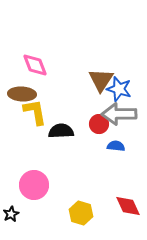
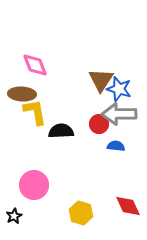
black star: moved 3 px right, 2 px down
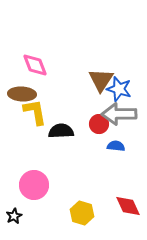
yellow hexagon: moved 1 px right
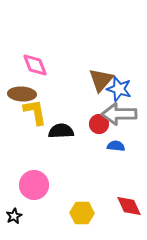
brown triangle: rotated 8 degrees clockwise
red diamond: moved 1 px right
yellow hexagon: rotated 15 degrees counterclockwise
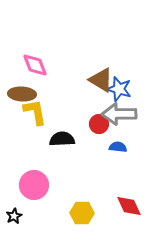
brown triangle: rotated 40 degrees counterclockwise
black semicircle: moved 1 px right, 8 px down
blue semicircle: moved 2 px right, 1 px down
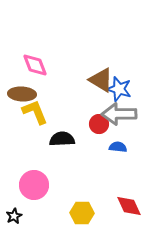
yellow L-shape: rotated 12 degrees counterclockwise
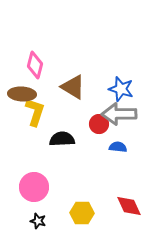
pink diamond: rotated 36 degrees clockwise
brown triangle: moved 28 px left, 7 px down
blue star: moved 2 px right
yellow L-shape: rotated 40 degrees clockwise
pink circle: moved 2 px down
black star: moved 24 px right, 5 px down; rotated 28 degrees counterclockwise
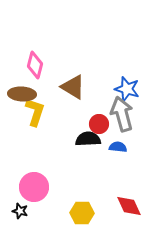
blue star: moved 6 px right
gray arrow: moved 3 px right; rotated 76 degrees clockwise
black semicircle: moved 26 px right
black star: moved 18 px left, 10 px up
